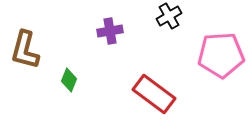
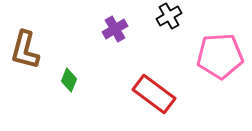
purple cross: moved 5 px right, 2 px up; rotated 20 degrees counterclockwise
pink pentagon: moved 1 px left, 1 px down
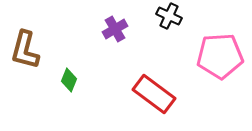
black cross: rotated 35 degrees counterclockwise
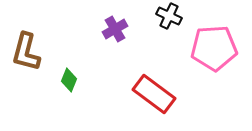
brown L-shape: moved 1 px right, 2 px down
pink pentagon: moved 6 px left, 8 px up
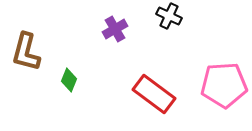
pink pentagon: moved 10 px right, 37 px down
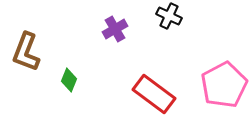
brown L-shape: rotated 6 degrees clockwise
pink pentagon: rotated 24 degrees counterclockwise
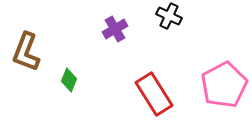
red rectangle: rotated 21 degrees clockwise
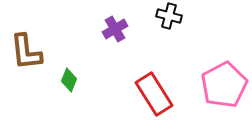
black cross: rotated 10 degrees counterclockwise
brown L-shape: rotated 27 degrees counterclockwise
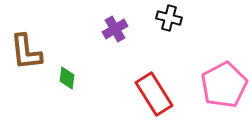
black cross: moved 2 px down
green diamond: moved 2 px left, 2 px up; rotated 15 degrees counterclockwise
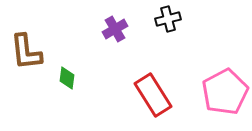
black cross: moved 1 px left, 1 px down; rotated 30 degrees counterclockwise
pink pentagon: moved 1 px right, 7 px down
red rectangle: moved 1 px left, 1 px down
